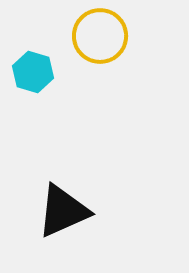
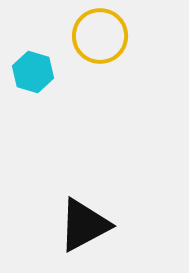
black triangle: moved 21 px right, 14 px down; rotated 4 degrees counterclockwise
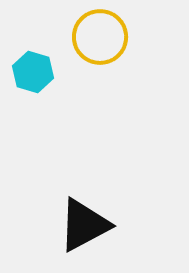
yellow circle: moved 1 px down
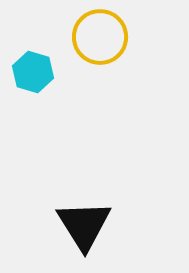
black triangle: rotated 34 degrees counterclockwise
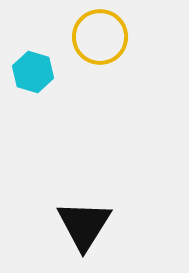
black triangle: rotated 4 degrees clockwise
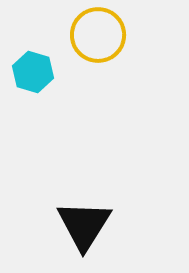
yellow circle: moved 2 px left, 2 px up
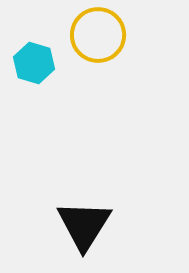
cyan hexagon: moved 1 px right, 9 px up
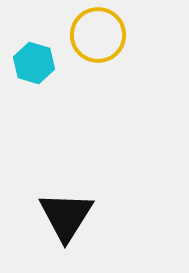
black triangle: moved 18 px left, 9 px up
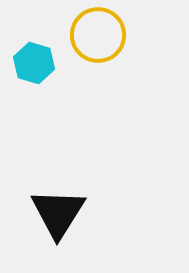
black triangle: moved 8 px left, 3 px up
